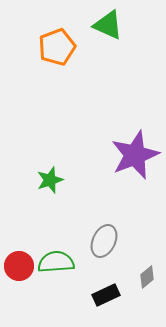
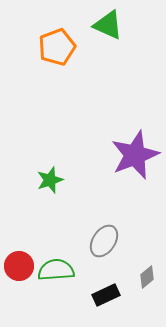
gray ellipse: rotated 8 degrees clockwise
green semicircle: moved 8 px down
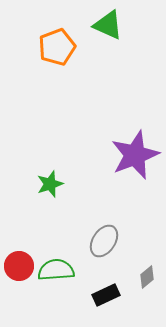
green star: moved 4 px down
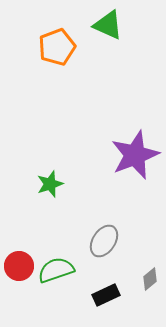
green semicircle: rotated 15 degrees counterclockwise
gray diamond: moved 3 px right, 2 px down
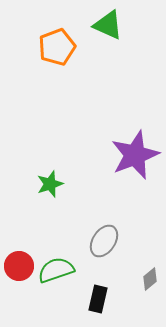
black rectangle: moved 8 px left, 4 px down; rotated 52 degrees counterclockwise
